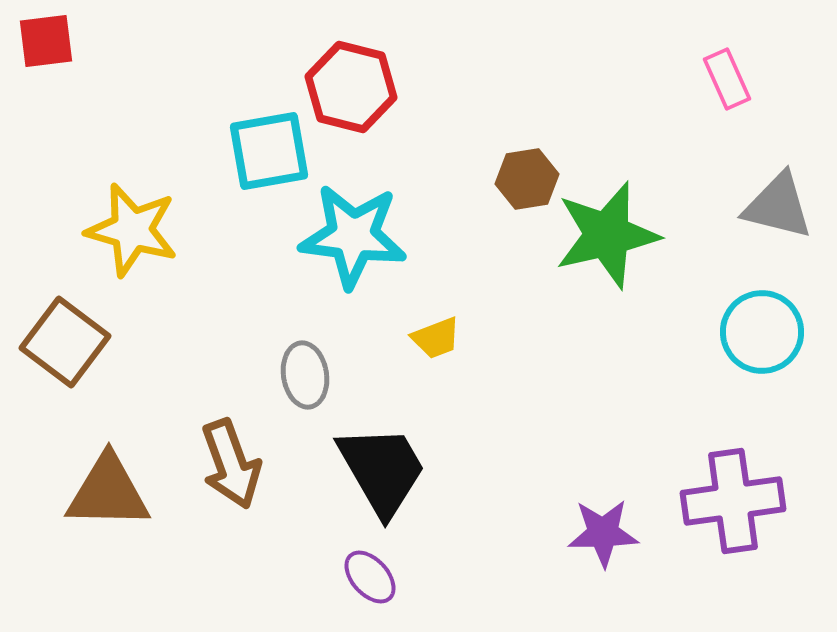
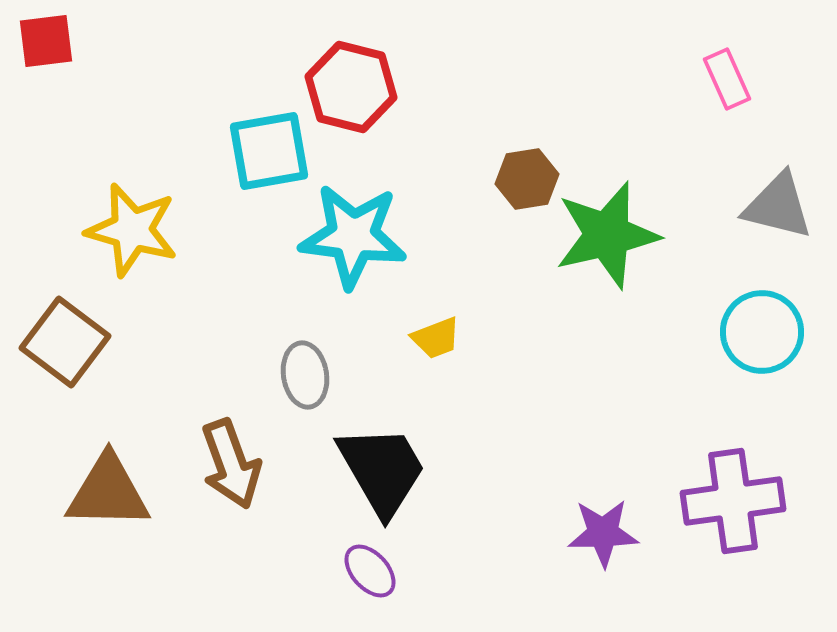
purple ellipse: moved 6 px up
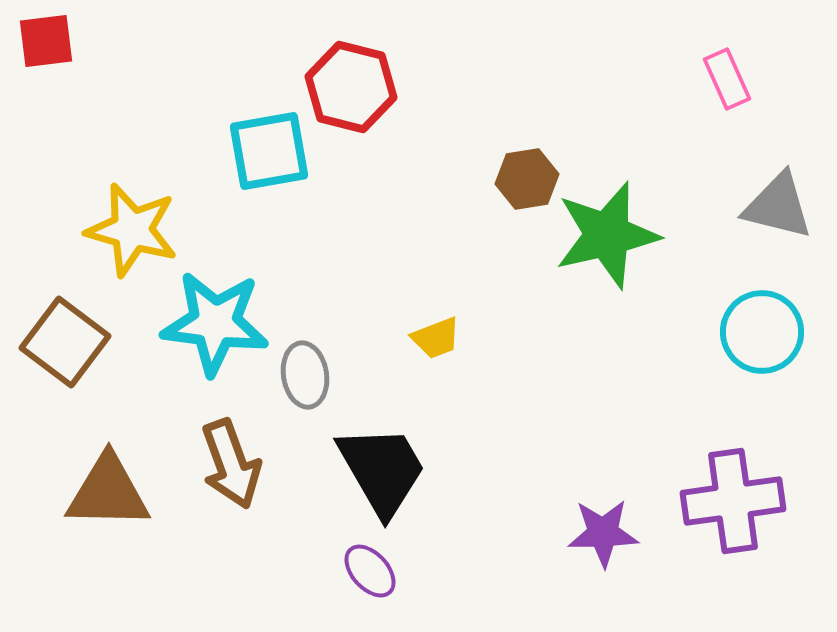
cyan star: moved 138 px left, 87 px down
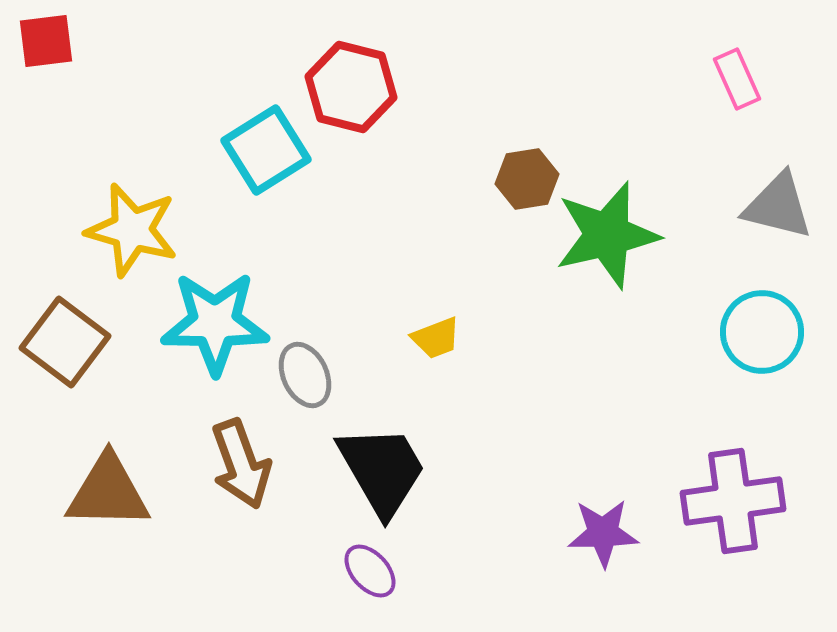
pink rectangle: moved 10 px right
cyan square: moved 3 px left, 1 px up; rotated 22 degrees counterclockwise
cyan star: rotated 6 degrees counterclockwise
gray ellipse: rotated 16 degrees counterclockwise
brown arrow: moved 10 px right
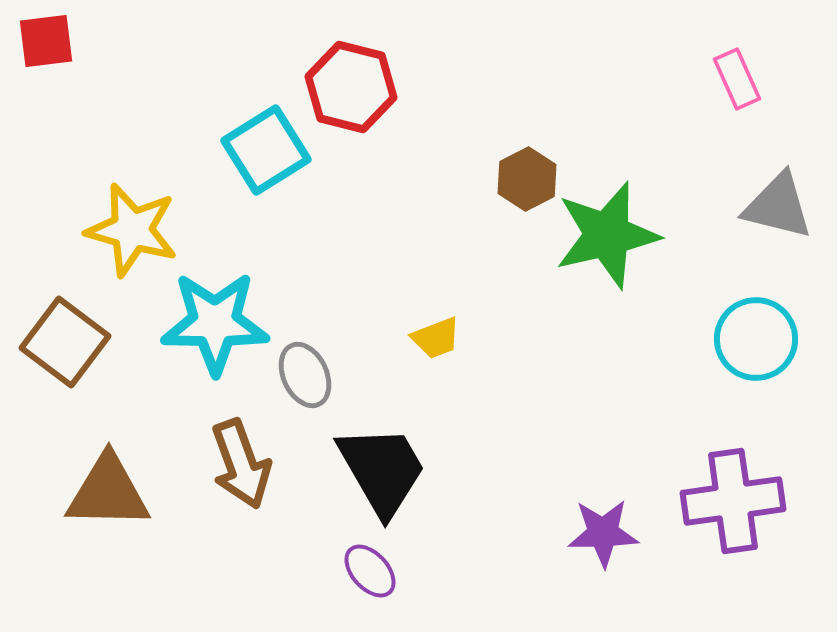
brown hexagon: rotated 18 degrees counterclockwise
cyan circle: moved 6 px left, 7 px down
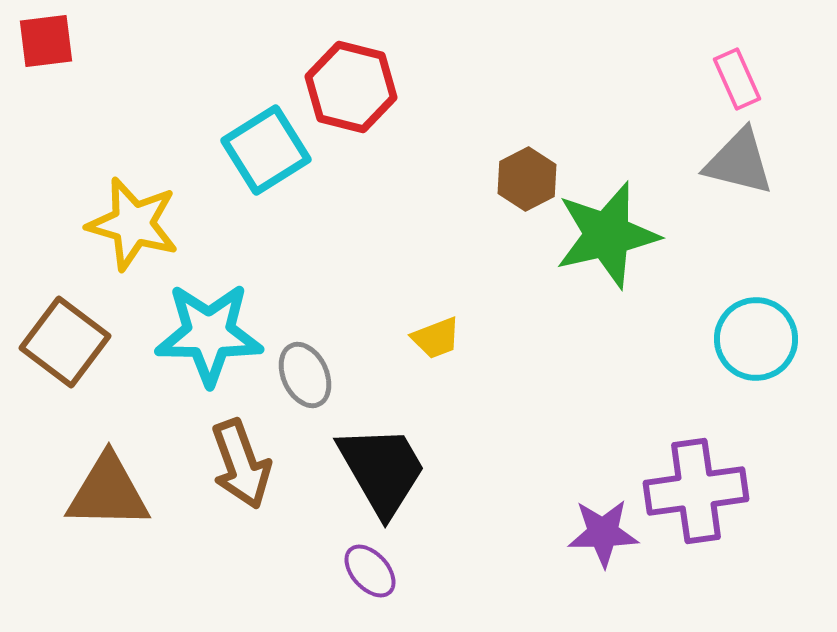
gray triangle: moved 39 px left, 44 px up
yellow star: moved 1 px right, 6 px up
cyan star: moved 6 px left, 11 px down
purple cross: moved 37 px left, 10 px up
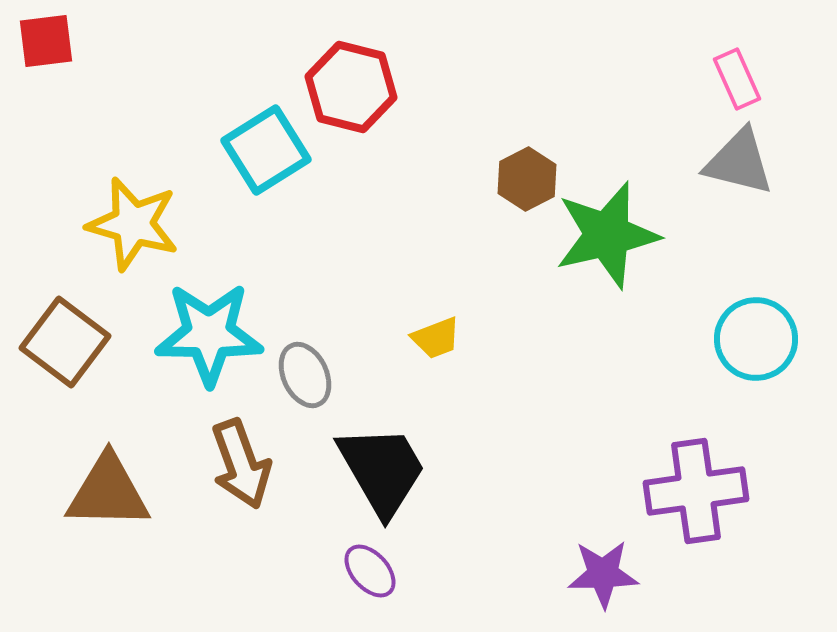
purple star: moved 41 px down
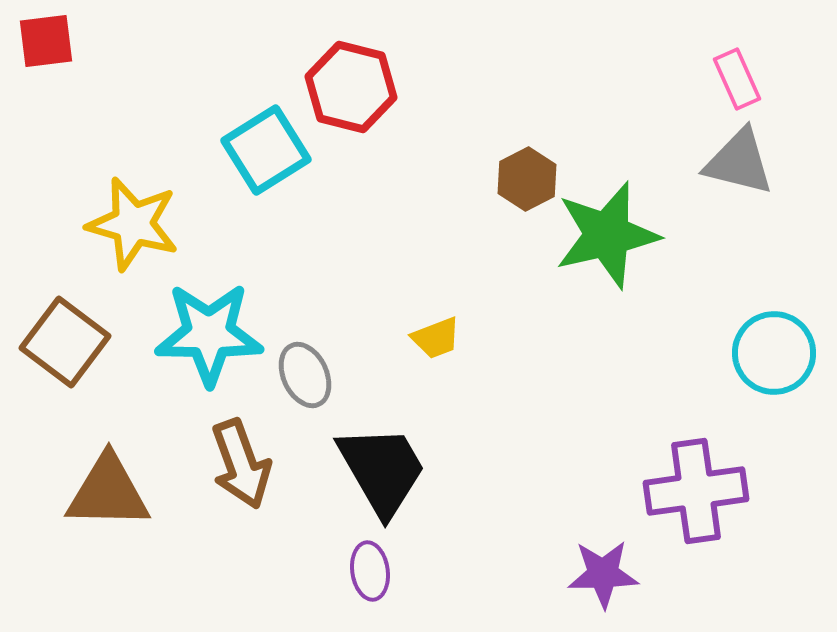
cyan circle: moved 18 px right, 14 px down
purple ellipse: rotated 34 degrees clockwise
